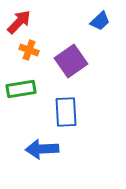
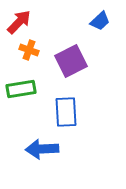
purple square: rotated 8 degrees clockwise
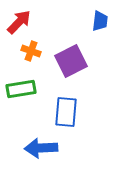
blue trapezoid: rotated 40 degrees counterclockwise
orange cross: moved 2 px right, 1 px down
blue rectangle: rotated 8 degrees clockwise
blue arrow: moved 1 px left, 1 px up
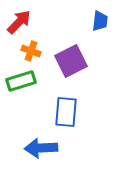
green rectangle: moved 8 px up; rotated 8 degrees counterclockwise
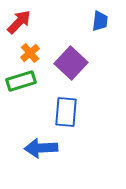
orange cross: moved 1 px left, 2 px down; rotated 30 degrees clockwise
purple square: moved 2 px down; rotated 20 degrees counterclockwise
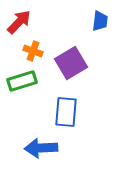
orange cross: moved 3 px right, 2 px up; rotated 30 degrees counterclockwise
purple square: rotated 16 degrees clockwise
green rectangle: moved 1 px right
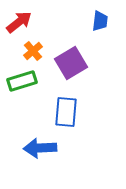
red arrow: rotated 8 degrees clockwise
orange cross: rotated 30 degrees clockwise
blue arrow: moved 1 px left
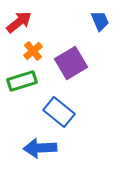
blue trapezoid: rotated 30 degrees counterclockwise
blue rectangle: moved 7 px left; rotated 56 degrees counterclockwise
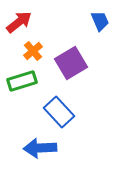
blue rectangle: rotated 8 degrees clockwise
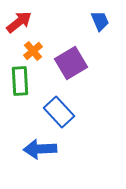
green rectangle: moved 2 px left; rotated 76 degrees counterclockwise
blue arrow: moved 1 px down
